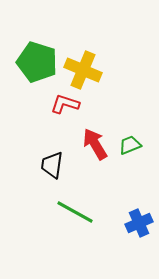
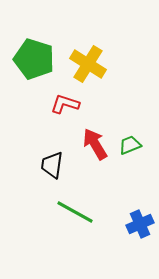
green pentagon: moved 3 px left, 3 px up
yellow cross: moved 5 px right, 6 px up; rotated 9 degrees clockwise
blue cross: moved 1 px right, 1 px down
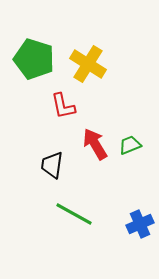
red L-shape: moved 2 px left, 2 px down; rotated 120 degrees counterclockwise
green line: moved 1 px left, 2 px down
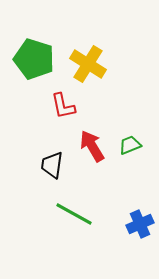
red arrow: moved 3 px left, 2 px down
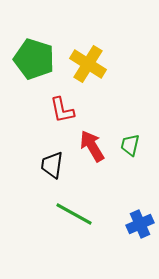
red L-shape: moved 1 px left, 4 px down
green trapezoid: rotated 55 degrees counterclockwise
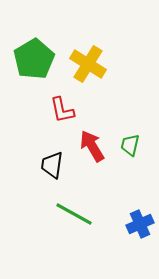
green pentagon: rotated 24 degrees clockwise
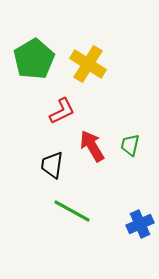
red L-shape: moved 1 px down; rotated 104 degrees counterclockwise
green line: moved 2 px left, 3 px up
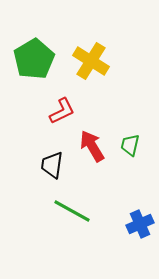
yellow cross: moved 3 px right, 3 px up
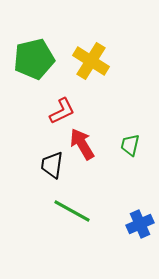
green pentagon: rotated 18 degrees clockwise
red arrow: moved 10 px left, 2 px up
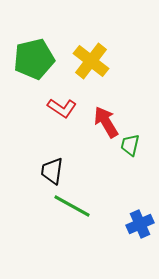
yellow cross: rotated 6 degrees clockwise
red L-shape: moved 3 px up; rotated 60 degrees clockwise
red arrow: moved 24 px right, 22 px up
black trapezoid: moved 6 px down
green line: moved 5 px up
